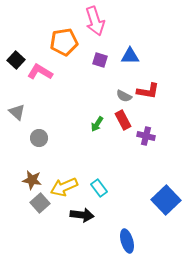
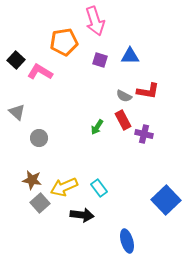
green arrow: moved 3 px down
purple cross: moved 2 px left, 2 px up
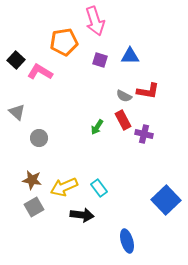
gray square: moved 6 px left, 4 px down; rotated 12 degrees clockwise
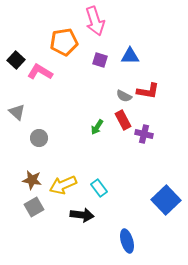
yellow arrow: moved 1 px left, 2 px up
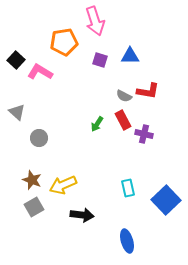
green arrow: moved 3 px up
brown star: rotated 12 degrees clockwise
cyan rectangle: moved 29 px right; rotated 24 degrees clockwise
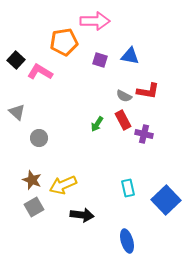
pink arrow: rotated 72 degrees counterclockwise
blue triangle: rotated 12 degrees clockwise
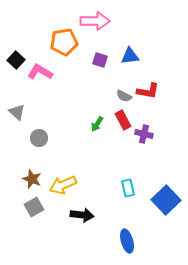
blue triangle: rotated 18 degrees counterclockwise
brown star: moved 1 px up
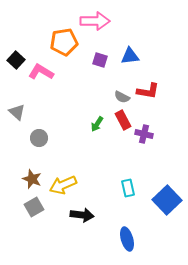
pink L-shape: moved 1 px right
gray semicircle: moved 2 px left, 1 px down
blue square: moved 1 px right
blue ellipse: moved 2 px up
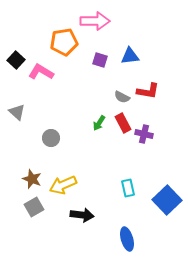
red rectangle: moved 3 px down
green arrow: moved 2 px right, 1 px up
gray circle: moved 12 px right
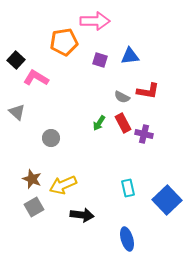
pink L-shape: moved 5 px left, 6 px down
